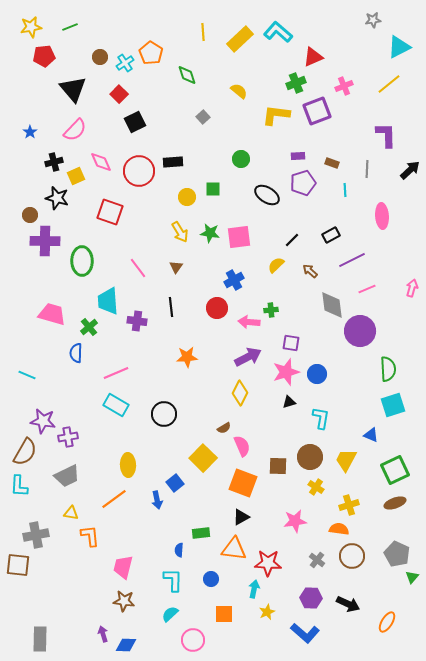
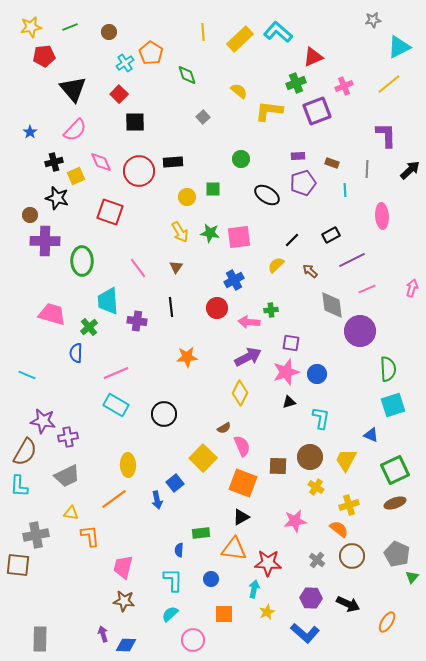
brown circle at (100, 57): moved 9 px right, 25 px up
yellow L-shape at (276, 115): moved 7 px left, 4 px up
black square at (135, 122): rotated 25 degrees clockwise
orange semicircle at (339, 529): rotated 30 degrees clockwise
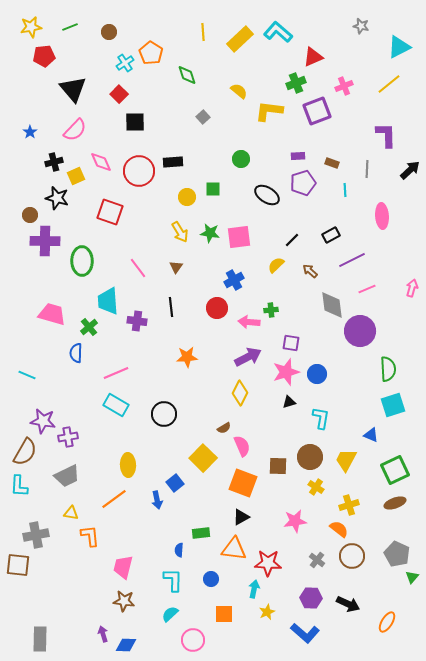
gray star at (373, 20): moved 12 px left, 6 px down; rotated 21 degrees clockwise
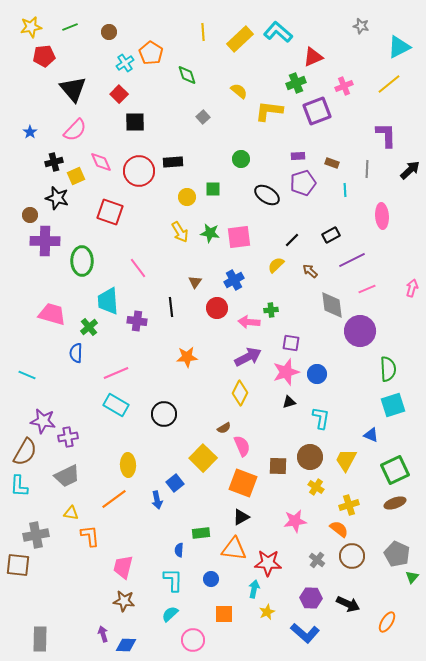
brown triangle at (176, 267): moved 19 px right, 15 px down
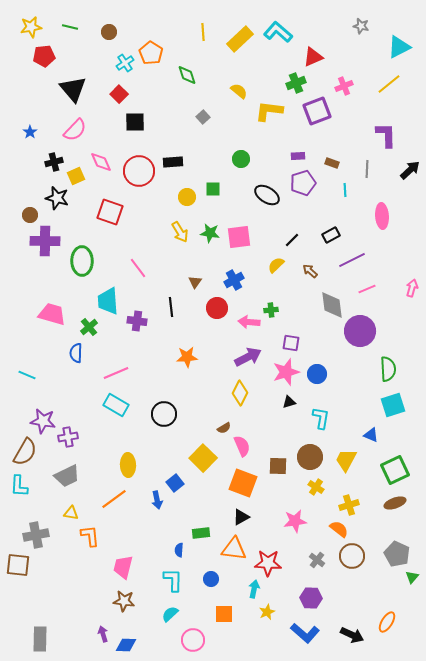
green line at (70, 27): rotated 35 degrees clockwise
black arrow at (348, 604): moved 4 px right, 31 px down
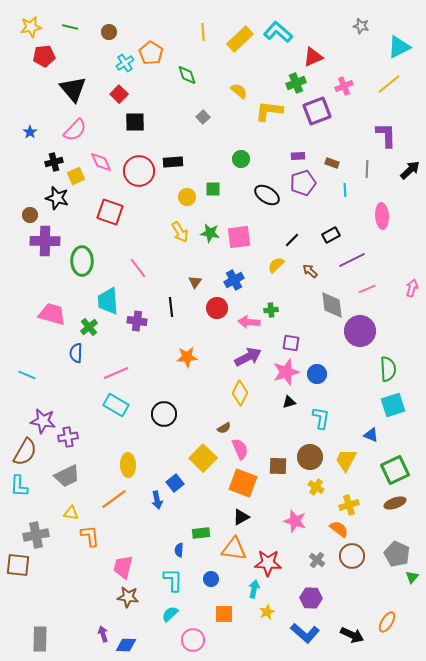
pink semicircle at (242, 446): moved 2 px left, 3 px down
pink star at (295, 521): rotated 25 degrees clockwise
brown star at (124, 601): moved 4 px right, 4 px up
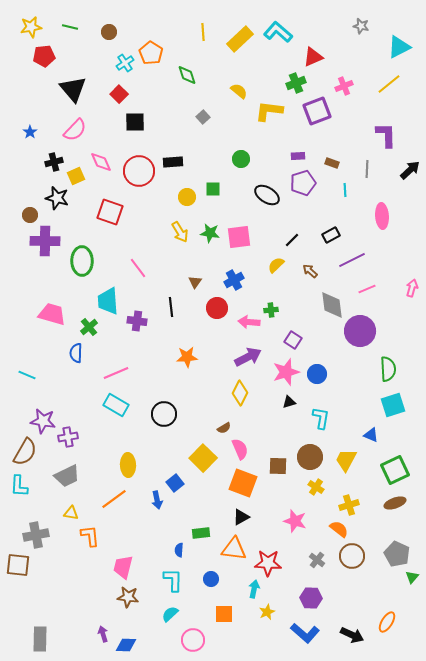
purple square at (291, 343): moved 2 px right, 3 px up; rotated 24 degrees clockwise
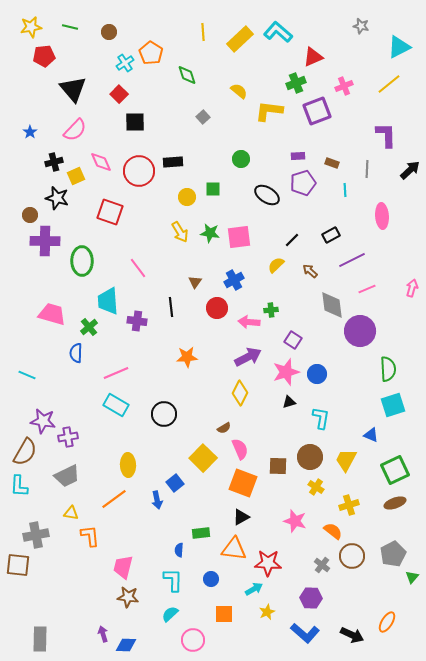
orange semicircle at (339, 529): moved 6 px left, 2 px down
gray pentagon at (397, 554): moved 4 px left; rotated 20 degrees clockwise
gray cross at (317, 560): moved 5 px right, 5 px down
cyan arrow at (254, 589): rotated 48 degrees clockwise
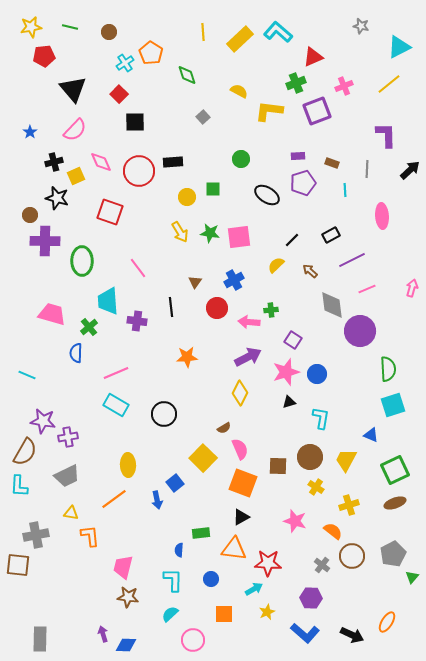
yellow semicircle at (239, 91): rotated 12 degrees counterclockwise
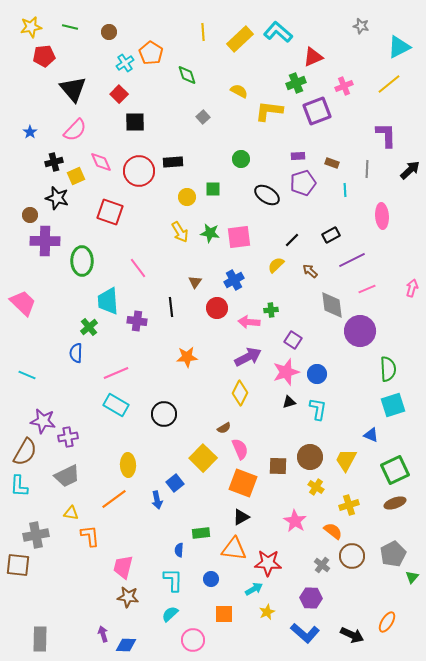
pink trapezoid at (52, 314): moved 29 px left, 11 px up; rotated 28 degrees clockwise
cyan L-shape at (321, 418): moved 3 px left, 9 px up
pink star at (295, 521): rotated 15 degrees clockwise
